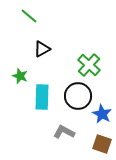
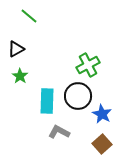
black triangle: moved 26 px left
green cross: moved 1 px left; rotated 20 degrees clockwise
green star: rotated 14 degrees clockwise
cyan rectangle: moved 5 px right, 4 px down
gray L-shape: moved 5 px left
brown square: rotated 30 degrees clockwise
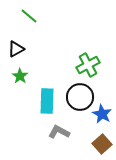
black circle: moved 2 px right, 1 px down
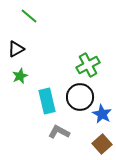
green star: rotated 14 degrees clockwise
cyan rectangle: rotated 15 degrees counterclockwise
